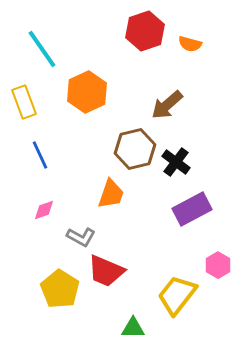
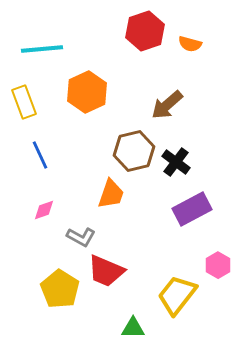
cyan line: rotated 60 degrees counterclockwise
brown hexagon: moved 1 px left, 2 px down
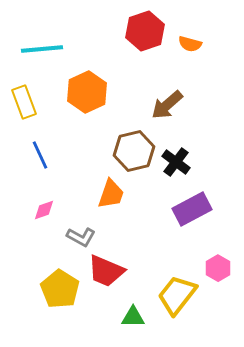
pink hexagon: moved 3 px down
green triangle: moved 11 px up
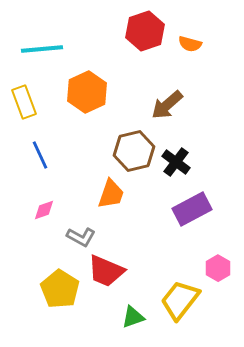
yellow trapezoid: moved 3 px right, 5 px down
green triangle: rotated 20 degrees counterclockwise
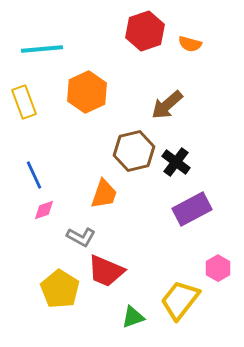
blue line: moved 6 px left, 20 px down
orange trapezoid: moved 7 px left
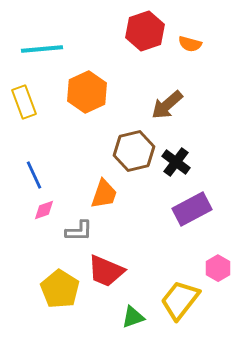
gray L-shape: moved 2 px left, 6 px up; rotated 28 degrees counterclockwise
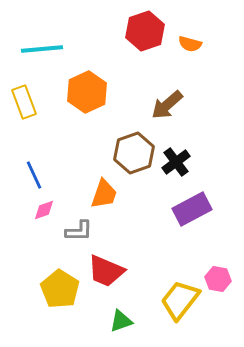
brown hexagon: moved 2 px down; rotated 6 degrees counterclockwise
black cross: rotated 16 degrees clockwise
pink hexagon: moved 11 px down; rotated 20 degrees counterclockwise
green triangle: moved 12 px left, 4 px down
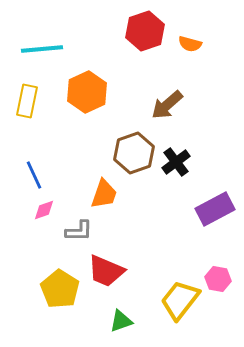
yellow rectangle: moved 3 px right, 1 px up; rotated 32 degrees clockwise
purple rectangle: moved 23 px right
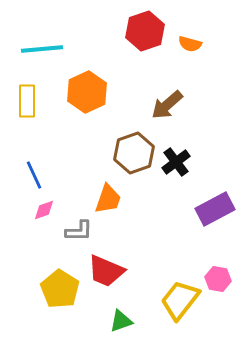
yellow rectangle: rotated 12 degrees counterclockwise
orange trapezoid: moved 4 px right, 5 px down
